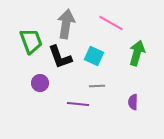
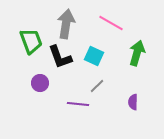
gray line: rotated 42 degrees counterclockwise
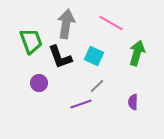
purple circle: moved 1 px left
purple line: moved 3 px right; rotated 25 degrees counterclockwise
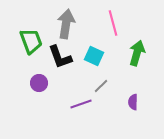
pink line: moved 2 px right; rotated 45 degrees clockwise
gray line: moved 4 px right
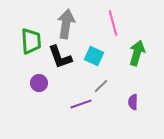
green trapezoid: rotated 16 degrees clockwise
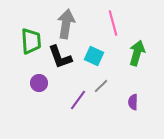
purple line: moved 3 px left, 4 px up; rotated 35 degrees counterclockwise
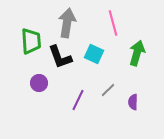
gray arrow: moved 1 px right, 1 px up
cyan square: moved 2 px up
gray line: moved 7 px right, 4 px down
purple line: rotated 10 degrees counterclockwise
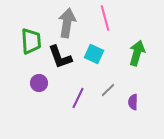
pink line: moved 8 px left, 5 px up
purple line: moved 2 px up
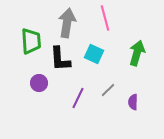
black L-shape: moved 2 px down; rotated 16 degrees clockwise
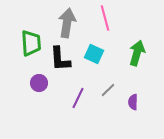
green trapezoid: moved 2 px down
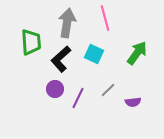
green trapezoid: moved 1 px up
green arrow: rotated 20 degrees clockwise
black L-shape: moved 1 px right; rotated 52 degrees clockwise
purple circle: moved 16 px right, 6 px down
purple semicircle: rotated 98 degrees counterclockwise
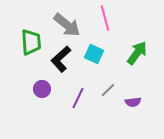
gray arrow: moved 2 px down; rotated 120 degrees clockwise
purple circle: moved 13 px left
